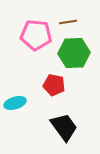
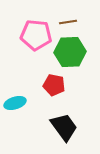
green hexagon: moved 4 px left, 1 px up
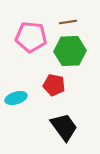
pink pentagon: moved 5 px left, 2 px down
green hexagon: moved 1 px up
cyan ellipse: moved 1 px right, 5 px up
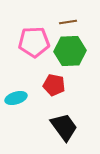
pink pentagon: moved 3 px right, 5 px down; rotated 8 degrees counterclockwise
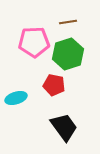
green hexagon: moved 2 px left, 3 px down; rotated 16 degrees counterclockwise
